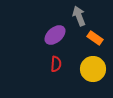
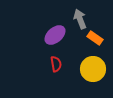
gray arrow: moved 1 px right, 3 px down
red semicircle: rotated 14 degrees counterclockwise
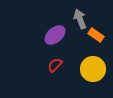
orange rectangle: moved 1 px right, 3 px up
red semicircle: moved 1 px left, 1 px down; rotated 126 degrees counterclockwise
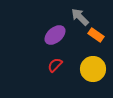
gray arrow: moved 2 px up; rotated 24 degrees counterclockwise
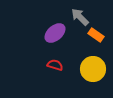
purple ellipse: moved 2 px up
red semicircle: rotated 63 degrees clockwise
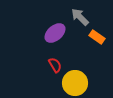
orange rectangle: moved 1 px right, 2 px down
red semicircle: rotated 42 degrees clockwise
yellow circle: moved 18 px left, 14 px down
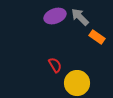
purple ellipse: moved 17 px up; rotated 20 degrees clockwise
yellow circle: moved 2 px right
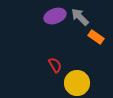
orange rectangle: moved 1 px left
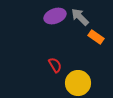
yellow circle: moved 1 px right
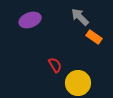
purple ellipse: moved 25 px left, 4 px down
orange rectangle: moved 2 px left
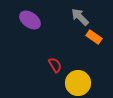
purple ellipse: rotated 55 degrees clockwise
